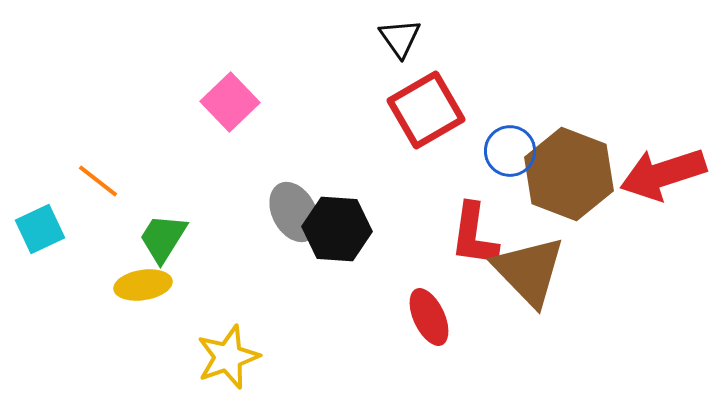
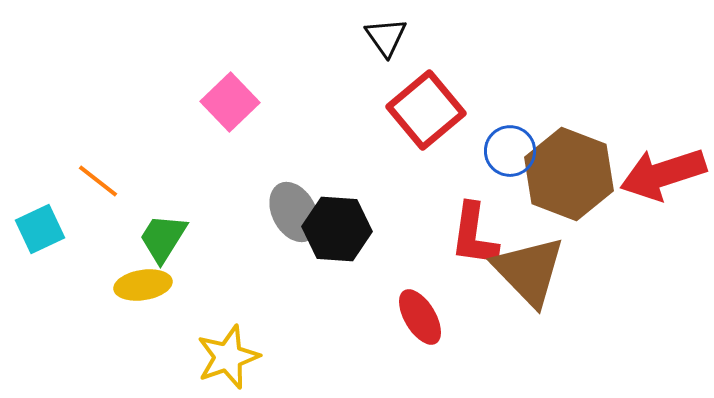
black triangle: moved 14 px left, 1 px up
red square: rotated 10 degrees counterclockwise
red ellipse: moved 9 px left; rotated 6 degrees counterclockwise
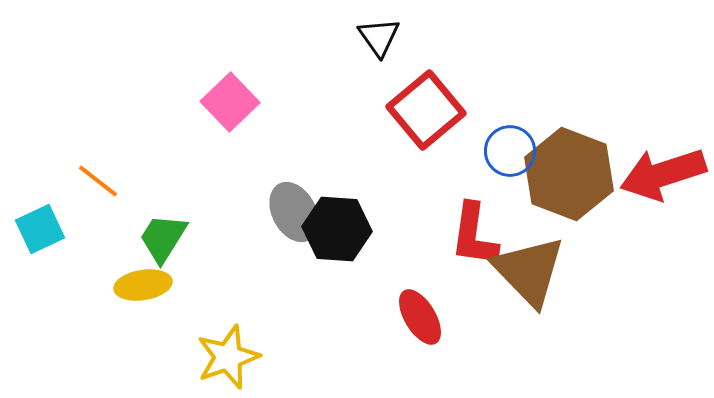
black triangle: moved 7 px left
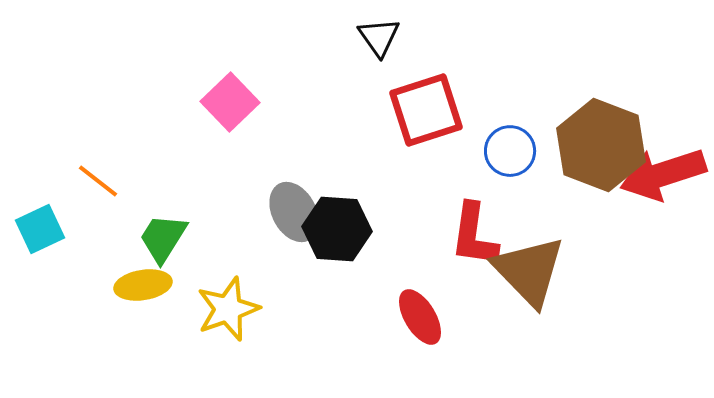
red square: rotated 22 degrees clockwise
brown hexagon: moved 32 px right, 29 px up
yellow star: moved 48 px up
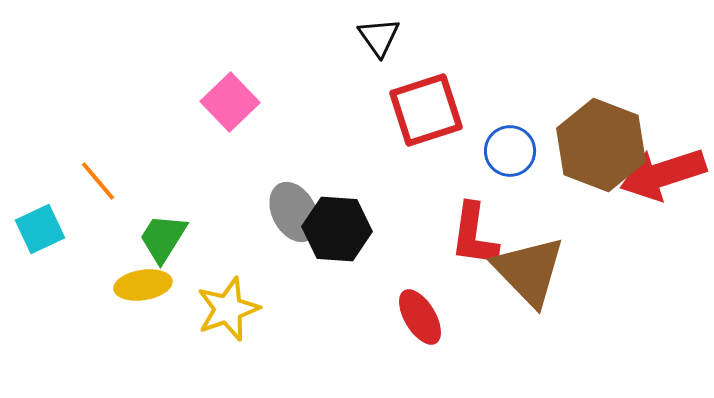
orange line: rotated 12 degrees clockwise
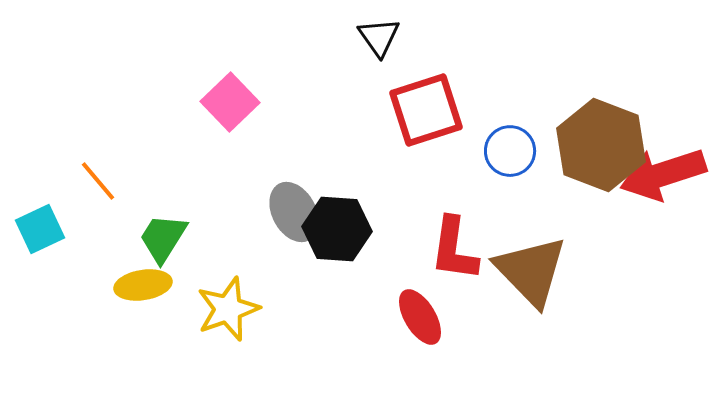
red L-shape: moved 20 px left, 14 px down
brown triangle: moved 2 px right
